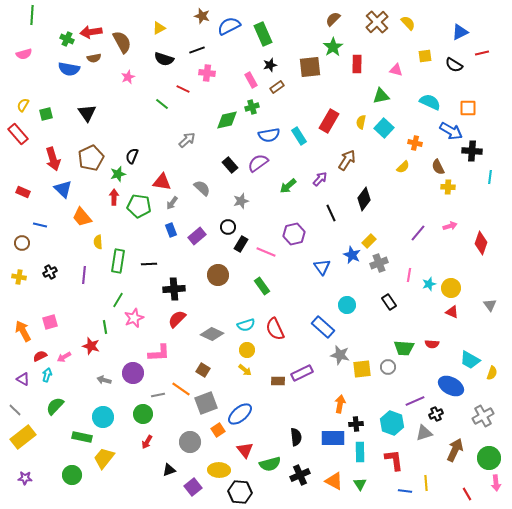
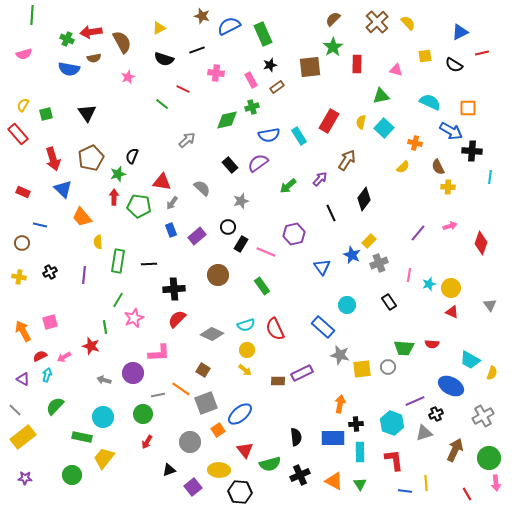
pink cross at (207, 73): moved 9 px right
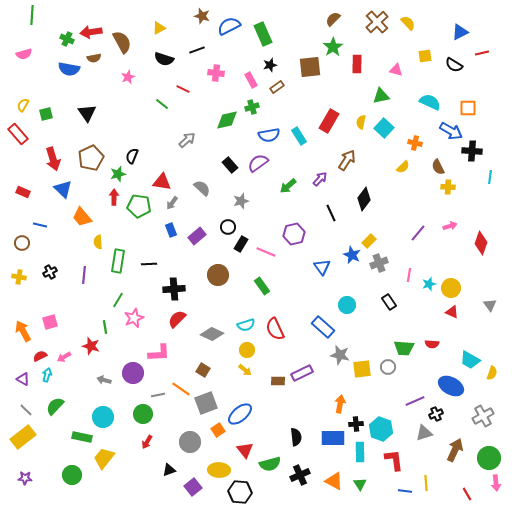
gray line at (15, 410): moved 11 px right
cyan hexagon at (392, 423): moved 11 px left, 6 px down
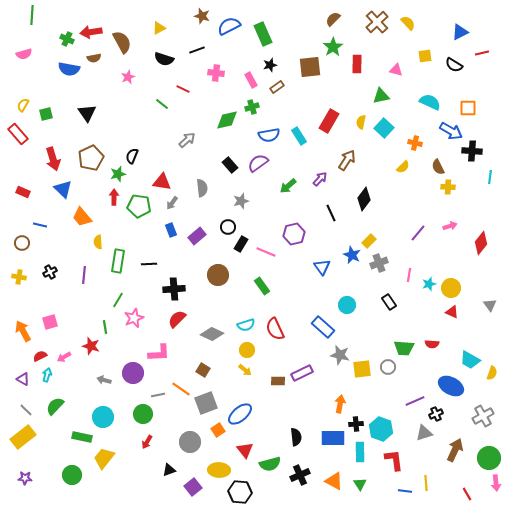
gray semicircle at (202, 188): rotated 42 degrees clockwise
red diamond at (481, 243): rotated 20 degrees clockwise
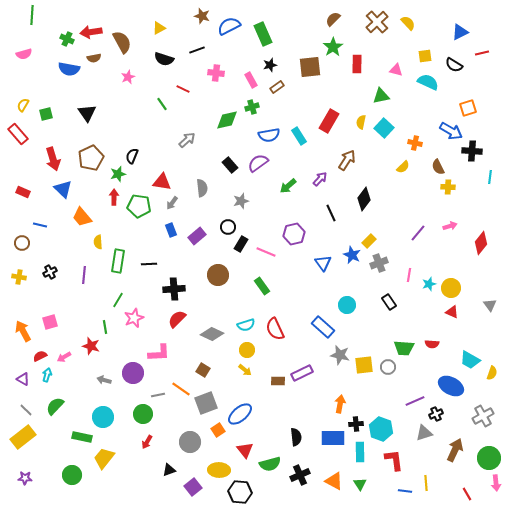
cyan semicircle at (430, 102): moved 2 px left, 20 px up
green line at (162, 104): rotated 16 degrees clockwise
orange square at (468, 108): rotated 18 degrees counterclockwise
blue triangle at (322, 267): moved 1 px right, 4 px up
yellow square at (362, 369): moved 2 px right, 4 px up
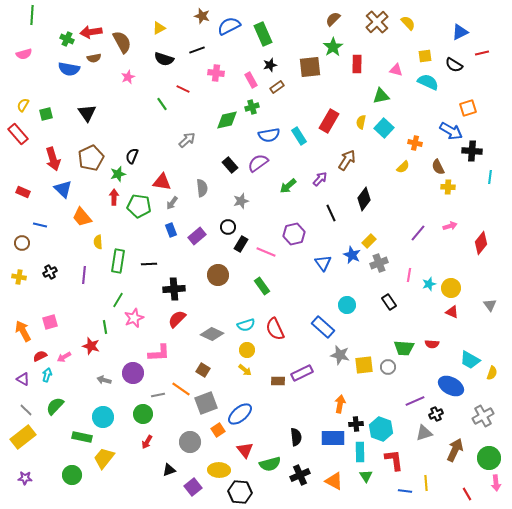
green triangle at (360, 484): moved 6 px right, 8 px up
